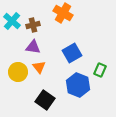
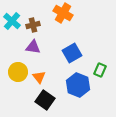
orange triangle: moved 10 px down
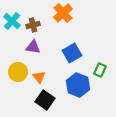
orange cross: rotated 18 degrees clockwise
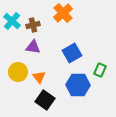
blue hexagon: rotated 20 degrees counterclockwise
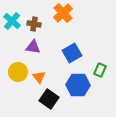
brown cross: moved 1 px right, 1 px up; rotated 24 degrees clockwise
black square: moved 4 px right, 1 px up
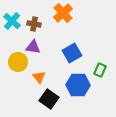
yellow circle: moved 10 px up
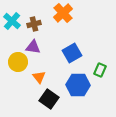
brown cross: rotated 24 degrees counterclockwise
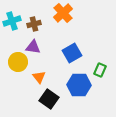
cyan cross: rotated 30 degrees clockwise
blue hexagon: moved 1 px right
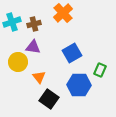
cyan cross: moved 1 px down
